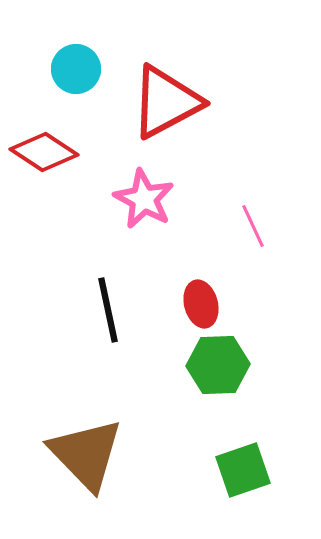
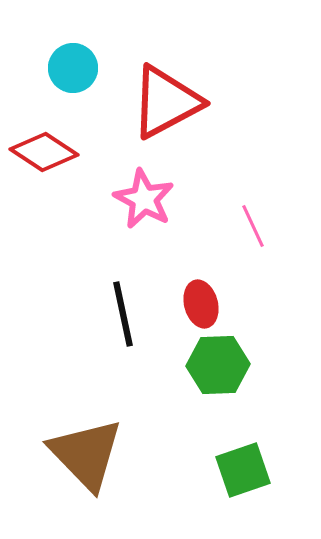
cyan circle: moved 3 px left, 1 px up
black line: moved 15 px right, 4 px down
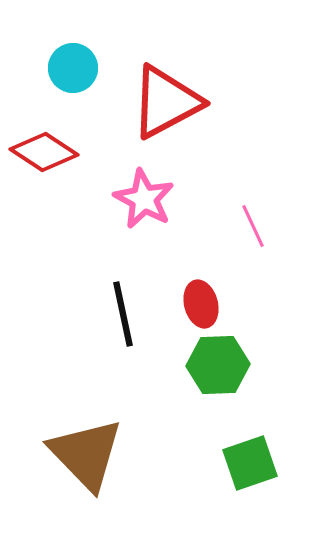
green square: moved 7 px right, 7 px up
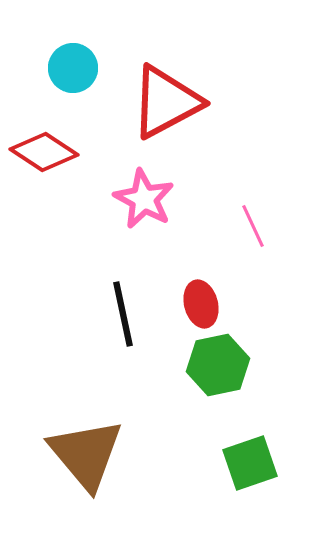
green hexagon: rotated 10 degrees counterclockwise
brown triangle: rotated 4 degrees clockwise
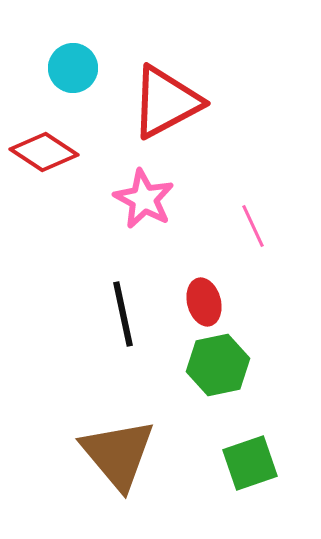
red ellipse: moved 3 px right, 2 px up
brown triangle: moved 32 px right
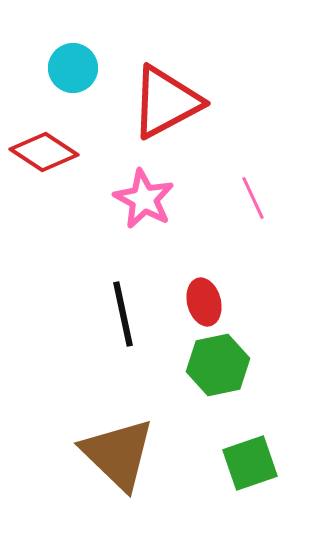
pink line: moved 28 px up
brown triangle: rotated 6 degrees counterclockwise
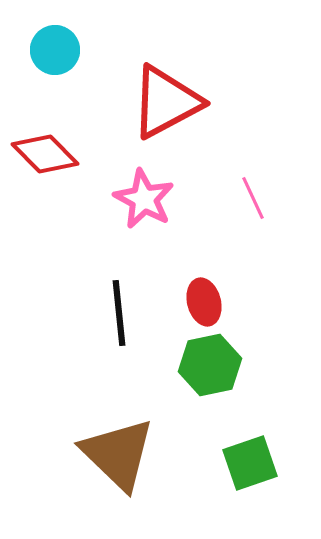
cyan circle: moved 18 px left, 18 px up
red diamond: moved 1 px right, 2 px down; rotated 12 degrees clockwise
black line: moved 4 px left, 1 px up; rotated 6 degrees clockwise
green hexagon: moved 8 px left
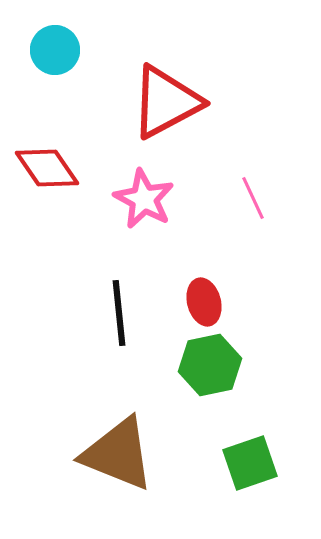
red diamond: moved 2 px right, 14 px down; rotated 10 degrees clockwise
brown triangle: rotated 22 degrees counterclockwise
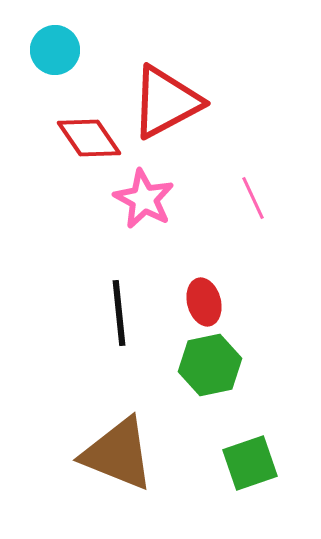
red diamond: moved 42 px right, 30 px up
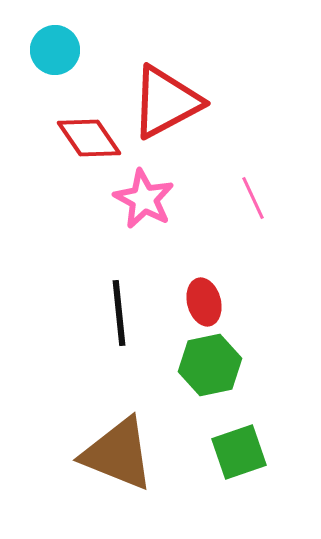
green square: moved 11 px left, 11 px up
